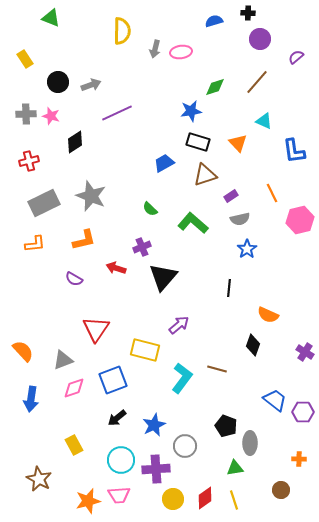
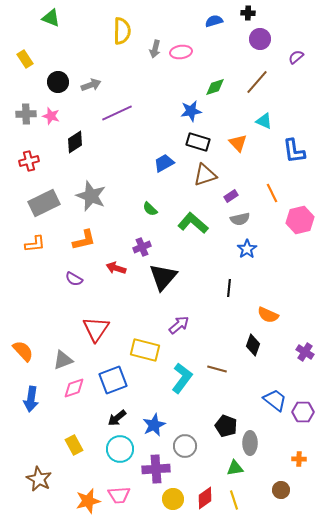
cyan circle at (121, 460): moved 1 px left, 11 px up
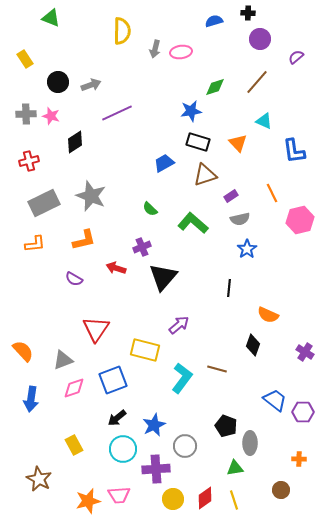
cyan circle at (120, 449): moved 3 px right
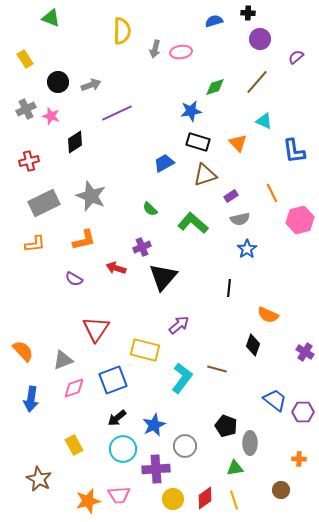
gray cross at (26, 114): moved 5 px up; rotated 24 degrees counterclockwise
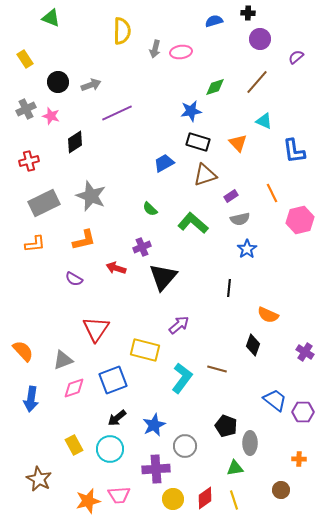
cyan circle at (123, 449): moved 13 px left
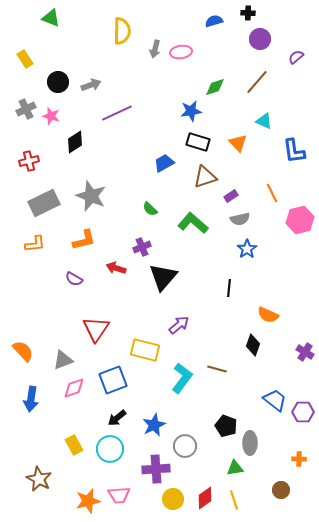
brown triangle at (205, 175): moved 2 px down
